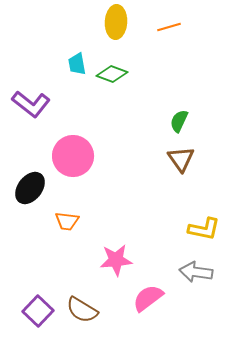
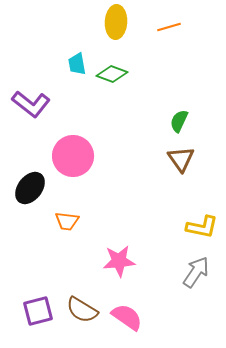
yellow L-shape: moved 2 px left, 2 px up
pink star: moved 3 px right, 1 px down
gray arrow: rotated 116 degrees clockwise
pink semicircle: moved 21 px left, 19 px down; rotated 72 degrees clockwise
purple square: rotated 32 degrees clockwise
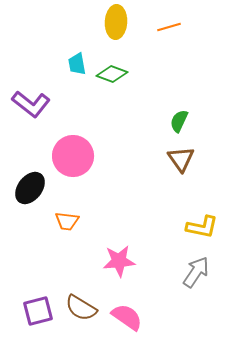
brown semicircle: moved 1 px left, 2 px up
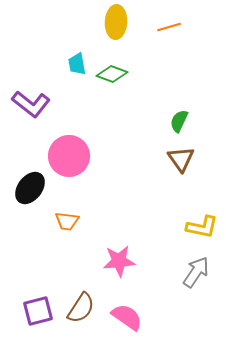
pink circle: moved 4 px left
brown semicircle: rotated 88 degrees counterclockwise
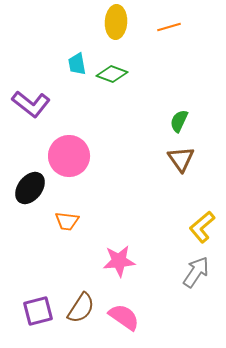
yellow L-shape: rotated 128 degrees clockwise
pink semicircle: moved 3 px left
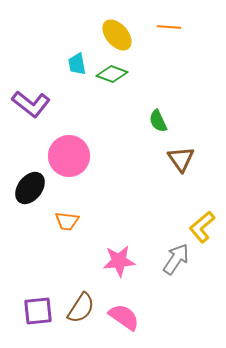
yellow ellipse: moved 1 px right, 13 px down; rotated 44 degrees counterclockwise
orange line: rotated 20 degrees clockwise
green semicircle: moved 21 px left; rotated 50 degrees counterclockwise
gray arrow: moved 20 px left, 13 px up
purple square: rotated 8 degrees clockwise
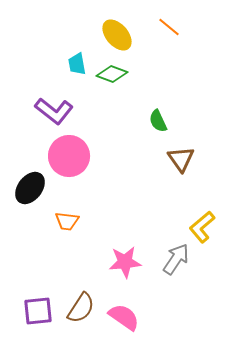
orange line: rotated 35 degrees clockwise
purple L-shape: moved 23 px right, 7 px down
pink star: moved 6 px right, 1 px down
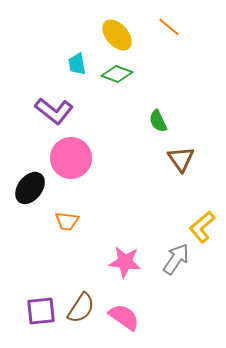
green diamond: moved 5 px right
pink circle: moved 2 px right, 2 px down
pink star: rotated 12 degrees clockwise
purple square: moved 3 px right
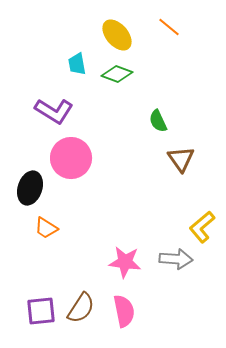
purple L-shape: rotated 6 degrees counterclockwise
black ellipse: rotated 20 degrees counterclockwise
orange trapezoid: moved 21 px left, 7 px down; rotated 25 degrees clockwise
gray arrow: rotated 60 degrees clockwise
pink semicircle: moved 6 px up; rotated 44 degrees clockwise
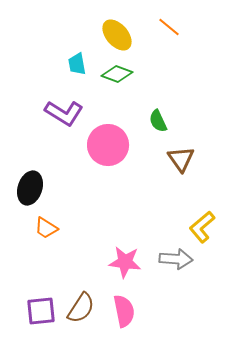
purple L-shape: moved 10 px right, 2 px down
pink circle: moved 37 px right, 13 px up
